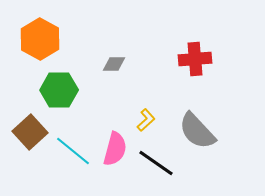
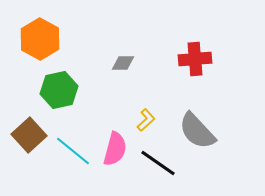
gray diamond: moved 9 px right, 1 px up
green hexagon: rotated 12 degrees counterclockwise
brown square: moved 1 px left, 3 px down
black line: moved 2 px right
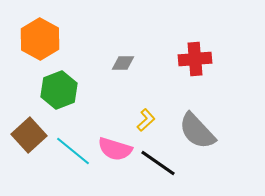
green hexagon: rotated 9 degrees counterclockwise
pink semicircle: rotated 92 degrees clockwise
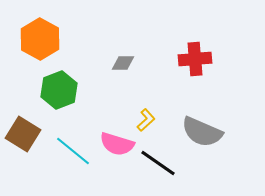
gray semicircle: moved 5 px right, 1 px down; rotated 24 degrees counterclockwise
brown square: moved 6 px left, 1 px up; rotated 16 degrees counterclockwise
pink semicircle: moved 2 px right, 5 px up
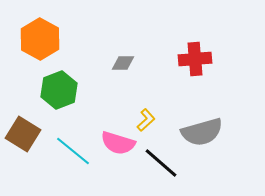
gray semicircle: rotated 39 degrees counterclockwise
pink semicircle: moved 1 px right, 1 px up
black line: moved 3 px right; rotated 6 degrees clockwise
